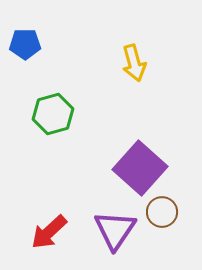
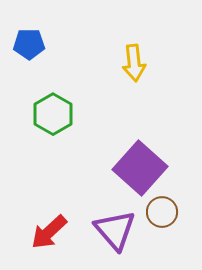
blue pentagon: moved 4 px right
yellow arrow: rotated 9 degrees clockwise
green hexagon: rotated 15 degrees counterclockwise
purple triangle: rotated 15 degrees counterclockwise
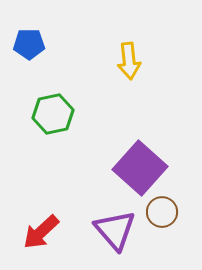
yellow arrow: moved 5 px left, 2 px up
green hexagon: rotated 18 degrees clockwise
red arrow: moved 8 px left
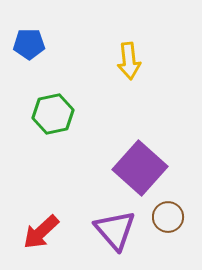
brown circle: moved 6 px right, 5 px down
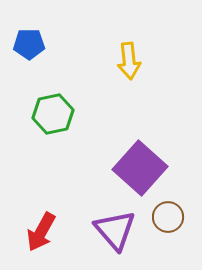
red arrow: rotated 18 degrees counterclockwise
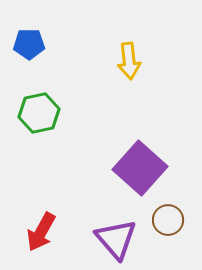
green hexagon: moved 14 px left, 1 px up
brown circle: moved 3 px down
purple triangle: moved 1 px right, 9 px down
